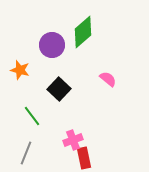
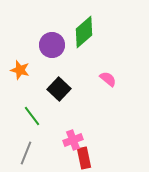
green diamond: moved 1 px right
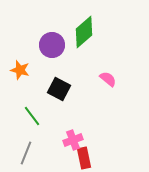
black square: rotated 15 degrees counterclockwise
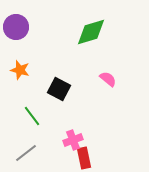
green diamond: moved 7 px right; rotated 24 degrees clockwise
purple circle: moved 36 px left, 18 px up
gray line: rotated 30 degrees clockwise
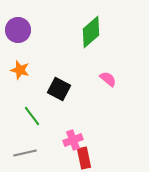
purple circle: moved 2 px right, 3 px down
green diamond: rotated 24 degrees counterclockwise
gray line: moved 1 px left; rotated 25 degrees clockwise
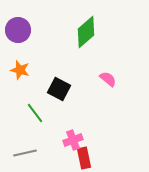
green diamond: moved 5 px left
green line: moved 3 px right, 3 px up
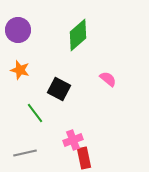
green diamond: moved 8 px left, 3 px down
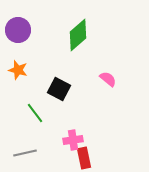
orange star: moved 2 px left
pink cross: rotated 12 degrees clockwise
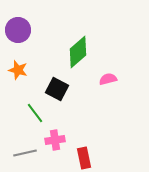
green diamond: moved 17 px down
pink semicircle: rotated 54 degrees counterclockwise
black square: moved 2 px left
pink cross: moved 18 px left
